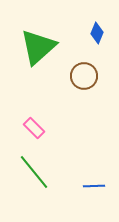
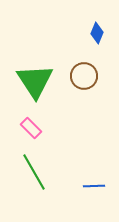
green triangle: moved 3 px left, 34 px down; rotated 21 degrees counterclockwise
pink rectangle: moved 3 px left
green line: rotated 9 degrees clockwise
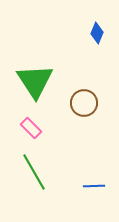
brown circle: moved 27 px down
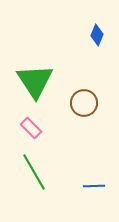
blue diamond: moved 2 px down
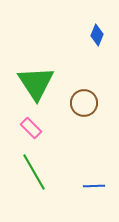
green triangle: moved 1 px right, 2 px down
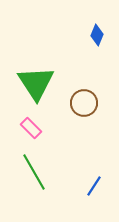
blue line: rotated 55 degrees counterclockwise
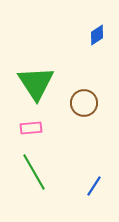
blue diamond: rotated 35 degrees clockwise
pink rectangle: rotated 50 degrees counterclockwise
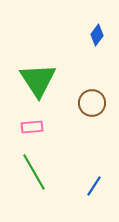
blue diamond: rotated 20 degrees counterclockwise
green triangle: moved 2 px right, 3 px up
brown circle: moved 8 px right
pink rectangle: moved 1 px right, 1 px up
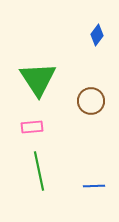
green triangle: moved 1 px up
brown circle: moved 1 px left, 2 px up
green line: moved 5 px right, 1 px up; rotated 18 degrees clockwise
blue line: rotated 55 degrees clockwise
